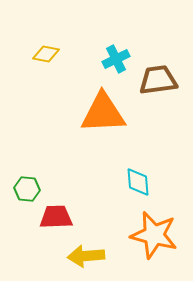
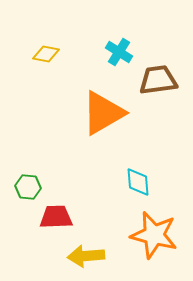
cyan cross: moved 3 px right, 7 px up; rotated 32 degrees counterclockwise
orange triangle: rotated 27 degrees counterclockwise
green hexagon: moved 1 px right, 2 px up
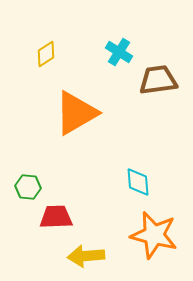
yellow diamond: rotated 44 degrees counterclockwise
orange triangle: moved 27 px left
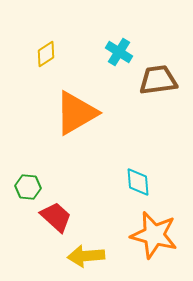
red trapezoid: rotated 44 degrees clockwise
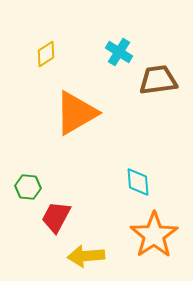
red trapezoid: rotated 104 degrees counterclockwise
orange star: rotated 24 degrees clockwise
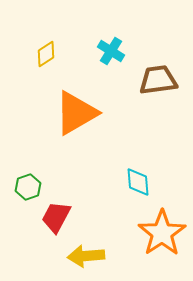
cyan cross: moved 8 px left, 1 px up
green hexagon: rotated 25 degrees counterclockwise
orange star: moved 8 px right, 2 px up
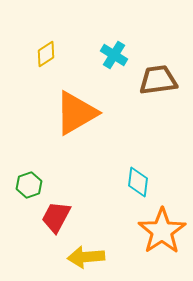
cyan cross: moved 3 px right, 4 px down
cyan diamond: rotated 12 degrees clockwise
green hexagon: moved 1 px right, 2 px up
orange star: moved 2 px up
yellow arrow: moved 1 px down
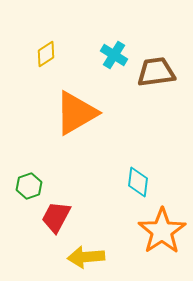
brown trapezoid: moved 2 px left, 8 px up
green hexagon: moved 1 px down
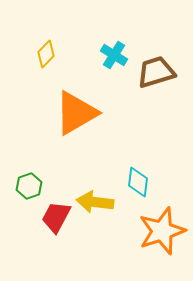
yellow diamond: rotated 12 degrees counterclockwise
brown trapezoid: rotated 9 degrees counterclockwise
orange star: rotated 15 degrees clockwise
yellow arrow: moved 9 px right, 55 px up; rotated 12 degrees clockwise
